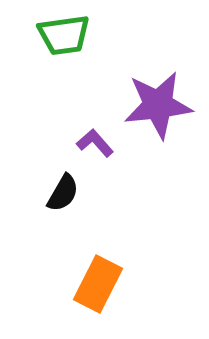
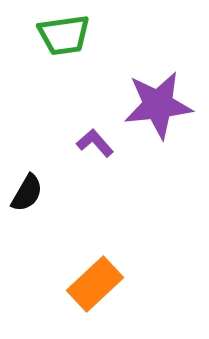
black semicircle: moved 36 px left
orange rectangle: moved 3 px left; rotated 20 degrees clockwise
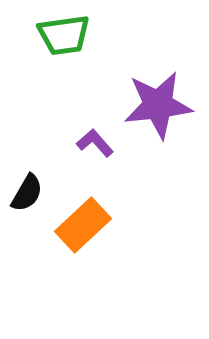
orange rectangle: moved 12 px left, 59 px up
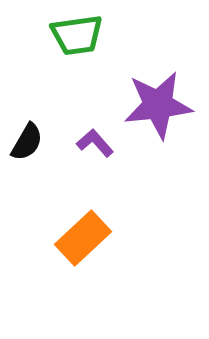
green trapezoid: moved 13 px right
black semicircle: moved 51 px up
orange rectangle: moved 13 px down
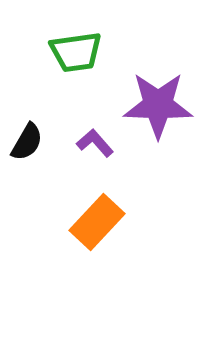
green trapezoid: moved 1 px left, 17 px down
purple star: rotated 8 degrees clockwise
orange rectangle: moved 14 px right, 16 px up; rotated 4 degrees counterclockwise
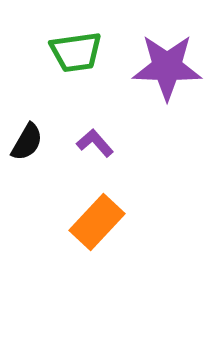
purple star: moved 9 px right, 38 px up
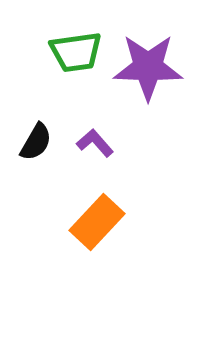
purple star: moved 19 px left
black semicircle: moved 9 px right
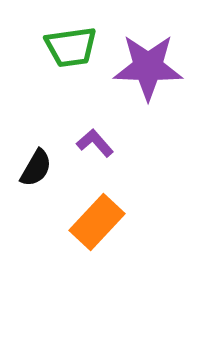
green trapezoid: moved 5 px left, 5 px up
black semicircle: moved 26 px down
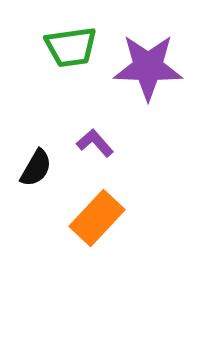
orange rectangle: moved 4 px up
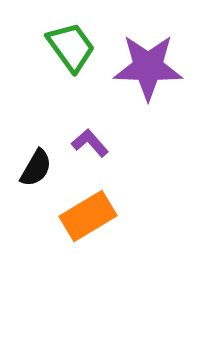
green trapezoid: rotated 118 degrees counterclockwise
purple L-shape: moved 5 px left
orange rectangle: moved 9 px left, 2 px up; rotated 16 degrees clockwise
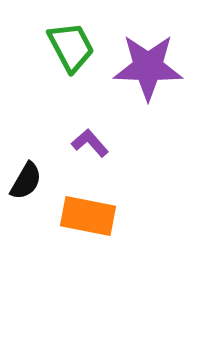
green trapezoid: rotated 8 degrees clockwise
black semicircle: moved 10 px left, 13 px down
orange rectangle: rotated 42 degrees clockwise
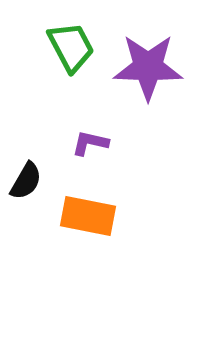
purple L-shape: rotated 36 degrees counterclockwise
